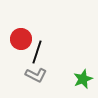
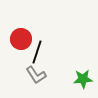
gray L-shape: rotated 30 degrees clockwise
green star: rotated 18 degrees clockwise
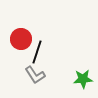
gray L-shape: moved 1 px left
